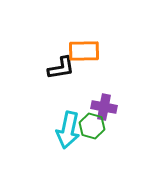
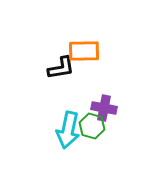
purple cross: moved 1 px down
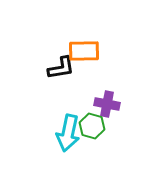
purple cross: moved 3 px right, 4 px up
cyan arrow: moved 3 px down
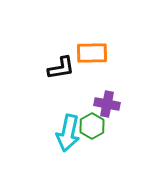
orange rectangle: moved 8 px right, 2 px down
green hexagon: rotated 15 degrees clockwise
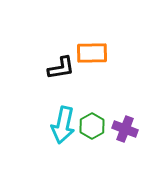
purple cross: moved 18 px right, 25 px down; rotated 10 degrees clockwise
cyan arrow: moved 5 px left, 8 px up
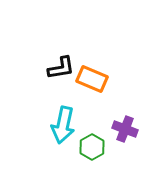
orange rectangle: moved 26 px down; rotated 24 degrees clockwise
green hexagon: moved 21 px down
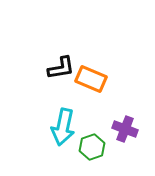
orange rectangle: moved 1 px left
cyan arrow: moved 2 px down
green hexagon: rotated 10 degrees clockwise
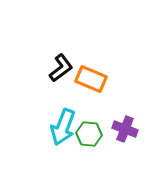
black L-shape: rotated 28 degrees counterclockwise
cyan arrow: rotated 9 degrees clockwise
green hexagon: moved 3 px left, 13 px up; rotated 25 degrees clockwise
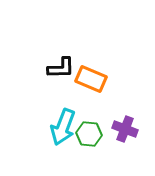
black L-shape: rotated 36 degrees clockwise
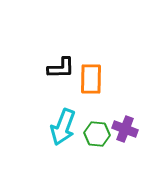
orange rectangle: rotated 68 degrees clockwise
green hexagon: moved 8 px right
